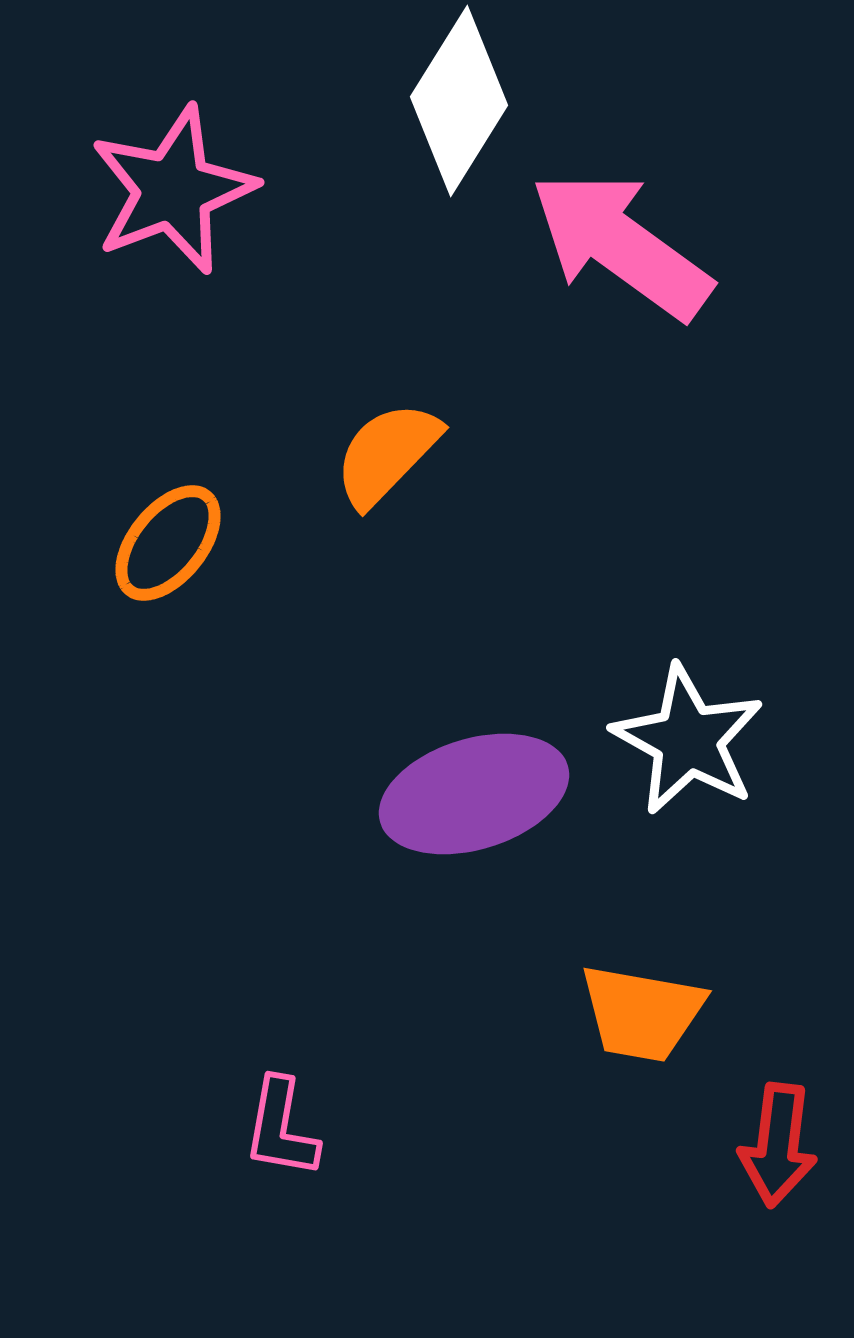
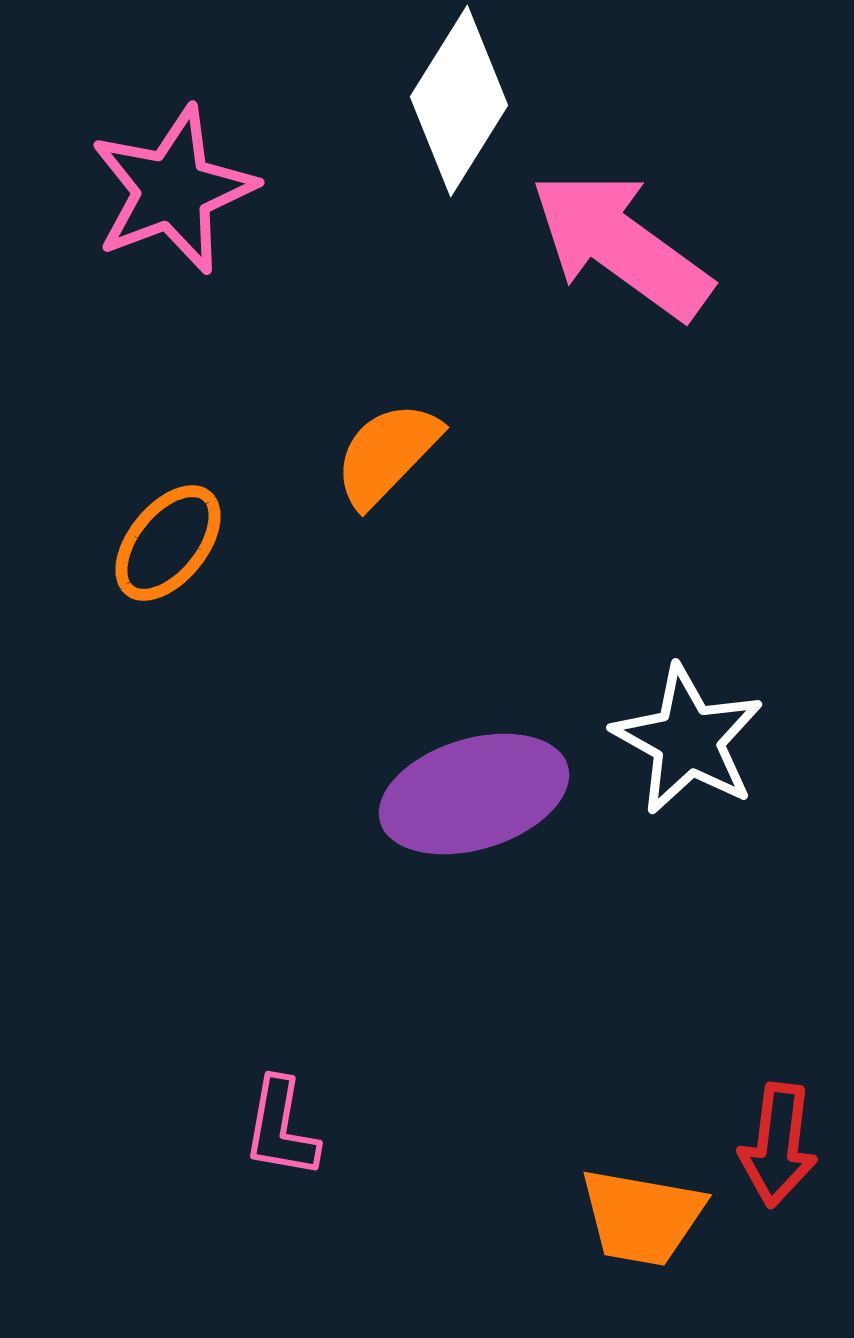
orange trapezoid: moved 204 px down
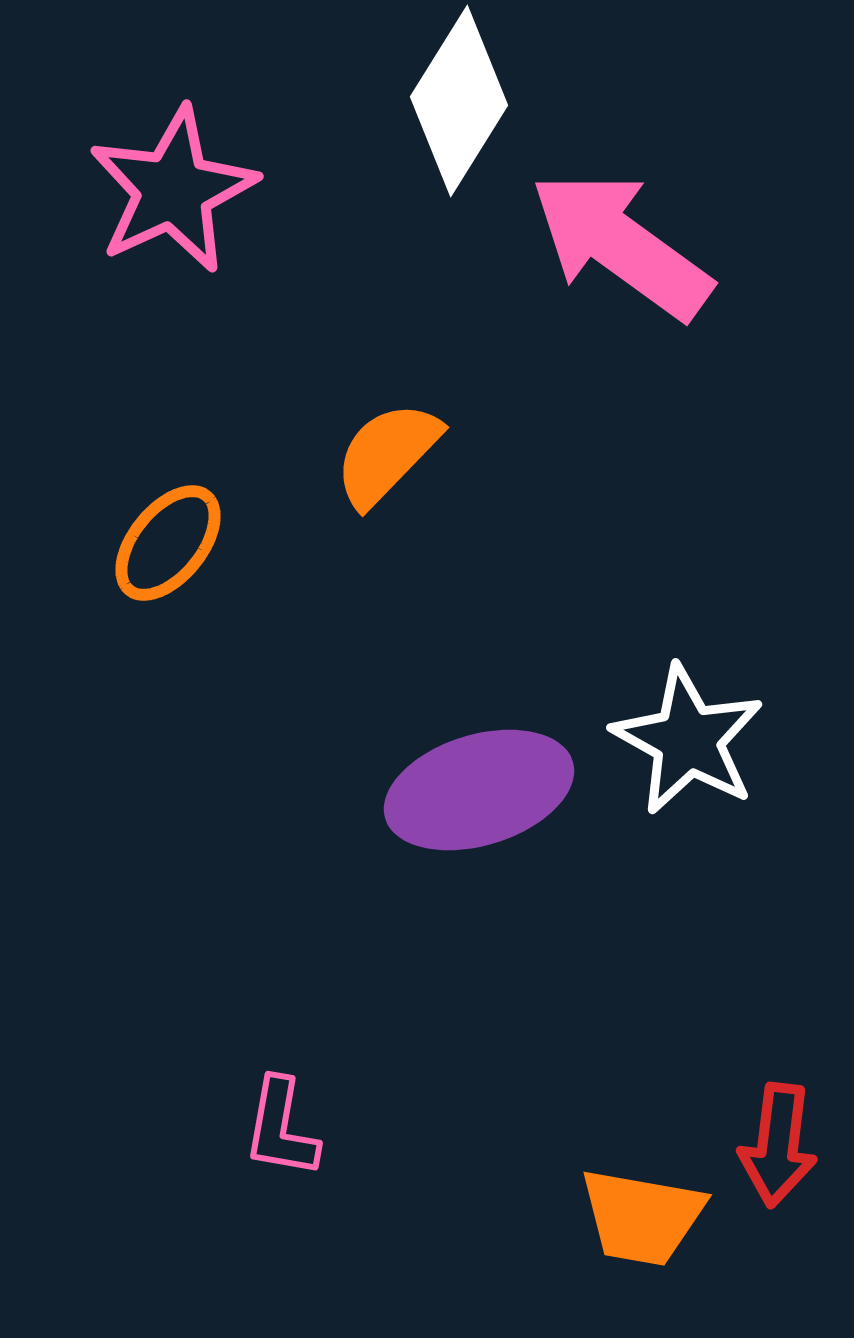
pink star: rotated 4 degrees counterclockwise
purple ellipse: moved 5 px right, 4 px up
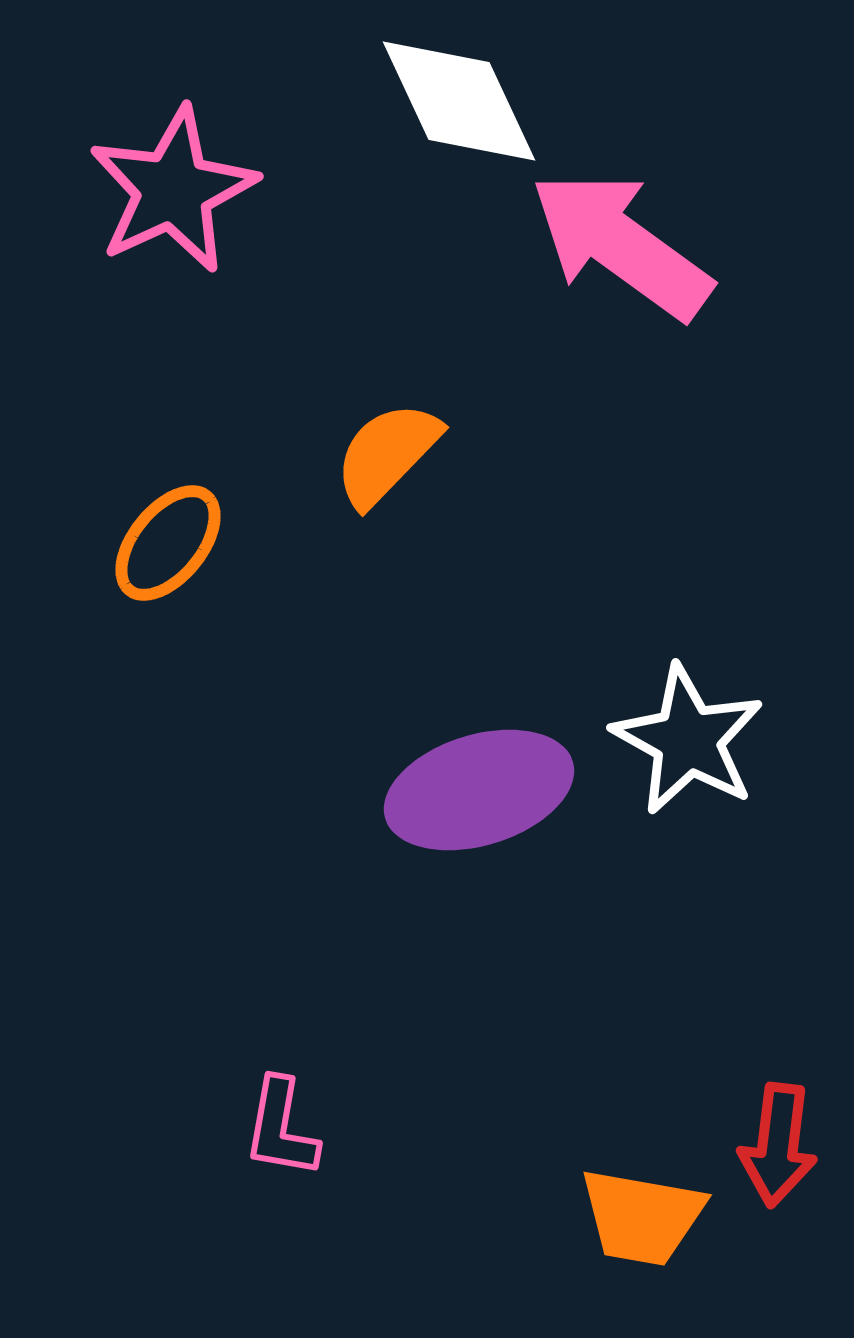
white diamond: rotated 57 degrees counterclockwise
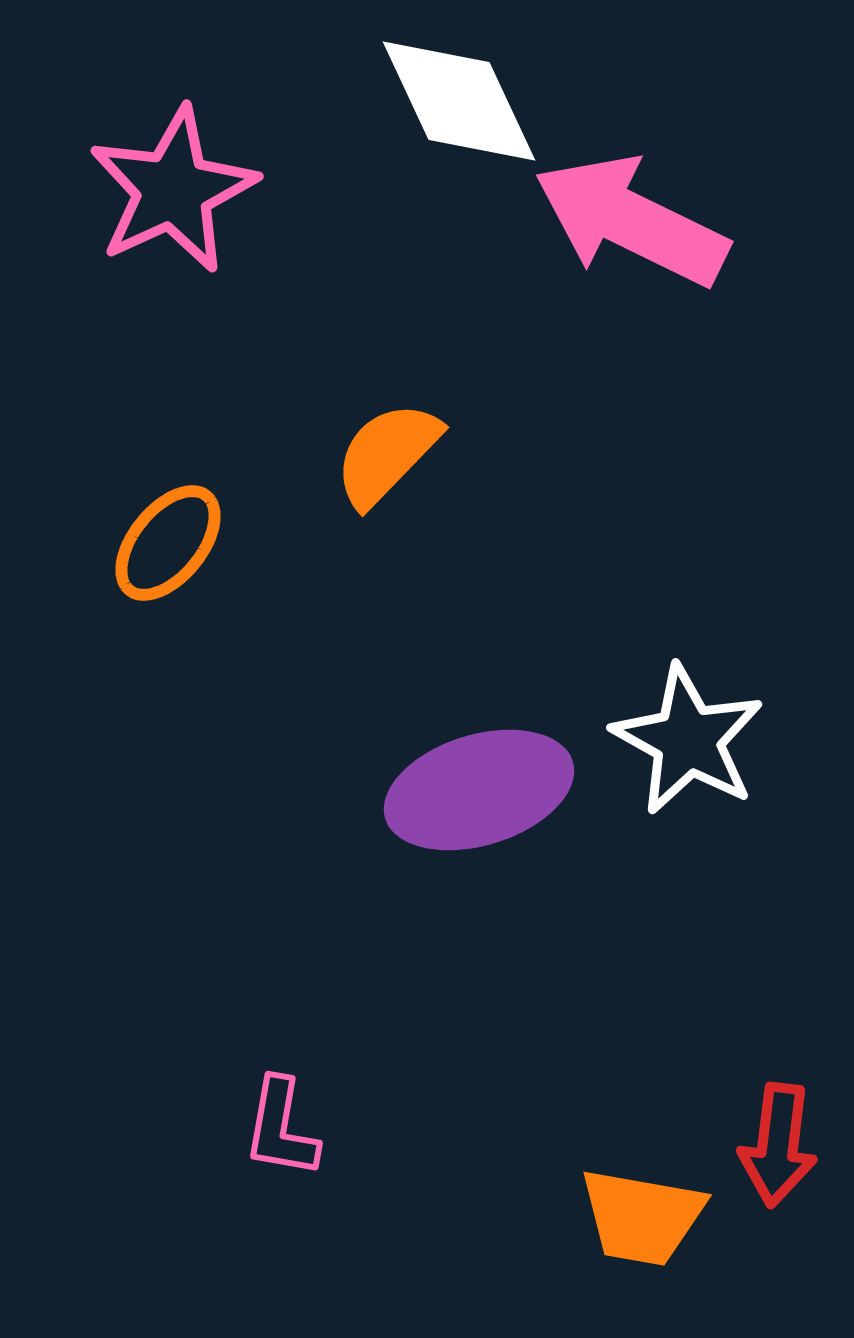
pink arrow: moved 10 px right, 24 px up; rotated 10 degrees counterclockwise
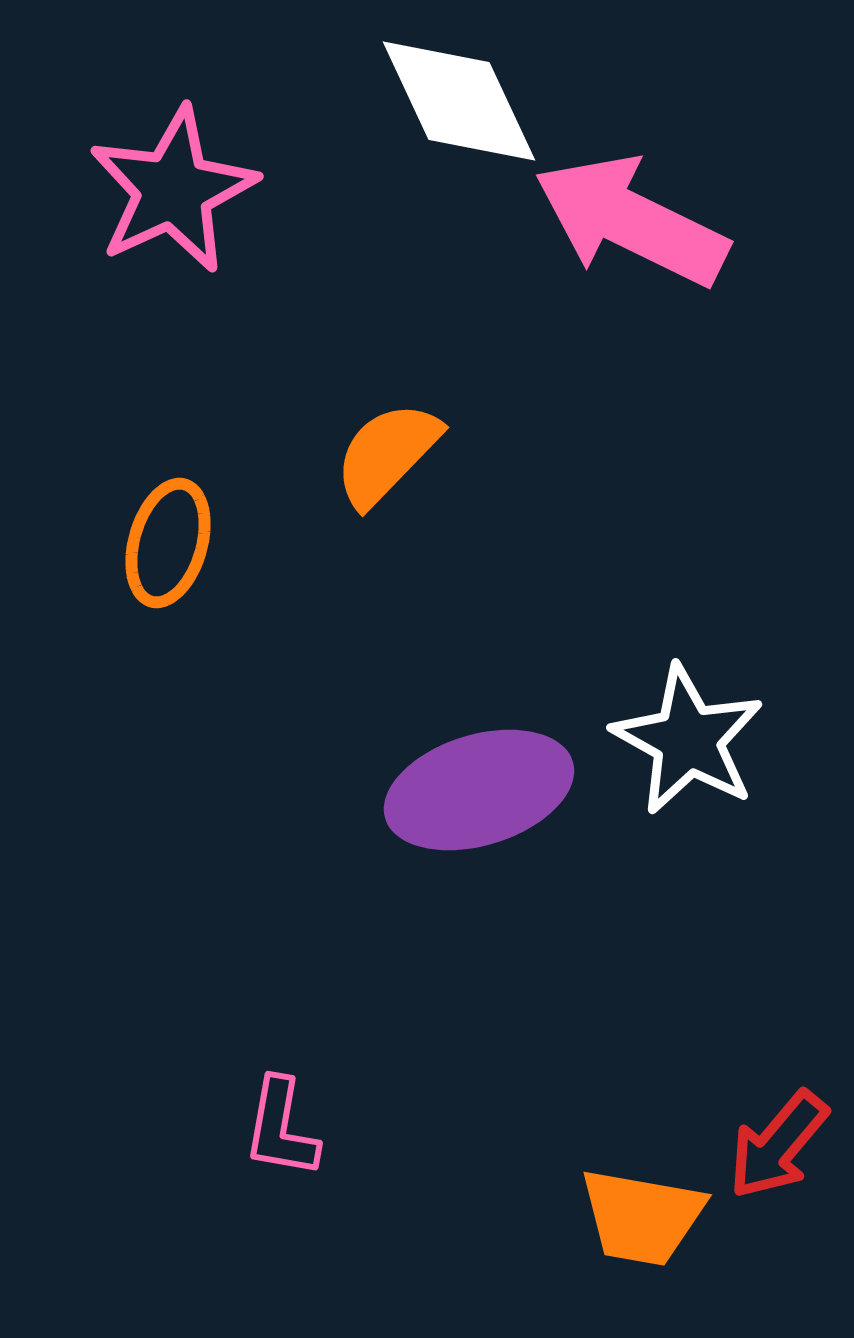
orange ellipse: rotated 23 degrees counterclockwise
red arrow: rotated 33 degrees clockwise
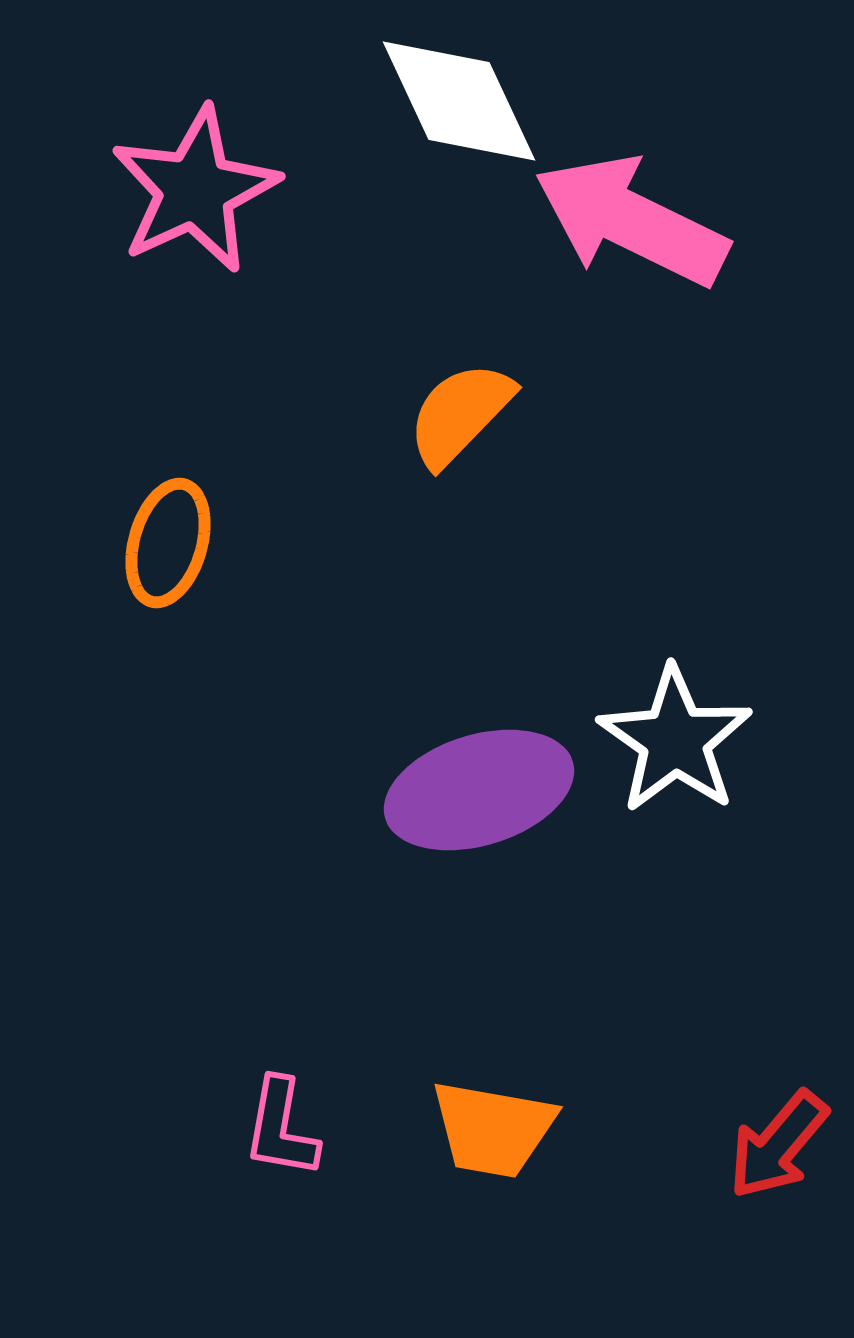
pink star: moved 22 px right
orange semicircle: moved 73 px right, 40 px up
white star: moved 13 px left; rotated 6 degrees clockwise
orange trapezoid: moved 149 px left, 88 px up
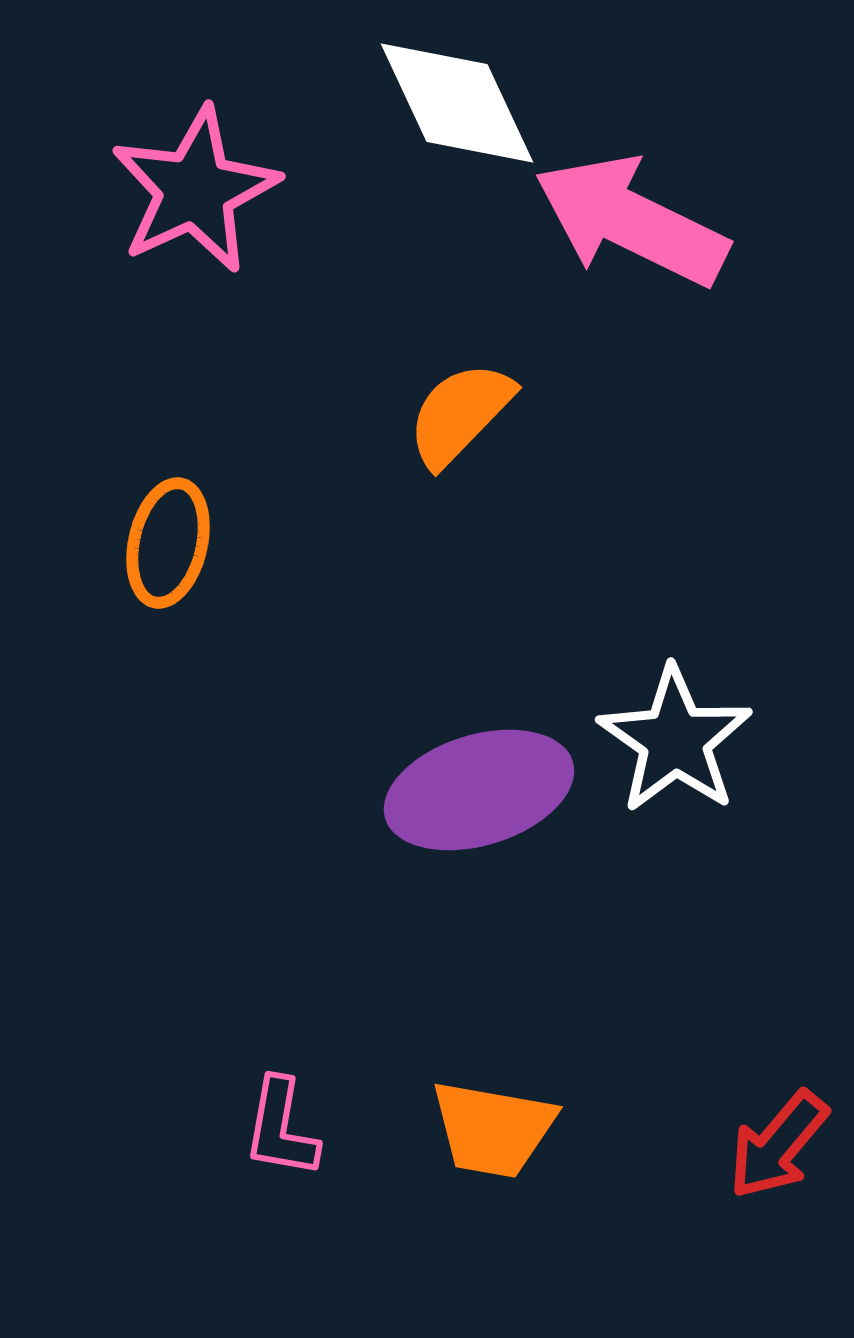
white diamond: moved 2 px left, 2 px down
orange ellipse: rotated 3 degrees counterclockwise
